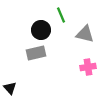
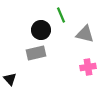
black triangle: moved 9 px up
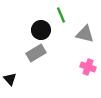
gray rectangle: rotated 18 degrees counterclockwise
pink cross: rotated 28 degrees clockwise
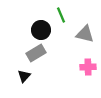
pink cross: rotated 21 degrees counterclockwise
black triangle: moved 14 px right, 3 px up; rotated 24 degrees clockwise
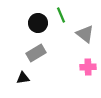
black circle: moved 3 px left, 7 px up
gray triangle: rotated 24 degrees clockwise
black triangle: moved 1 px left, 2 px down; rotated 40 degrees clockwise
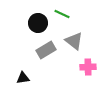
green line: moved 1 px right, 1 px up; rotated 42 degrees counterclockwise
gray triangle: moved 11 px left, 7 px down
gray rectangle: moved 10 px right, 3 px up
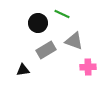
gray triangle: rotated 18 degrees counterclockwise
black triangle: moved 8 px up
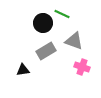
black circle: moved 5 px right
gray rectangle: moved 1 px down
pink cross: moved 6 px left; rotated 21 degrees clockwise
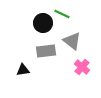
gray triangle: moved 2 px left; rotated 18 degrees clockwise
gray rectangle: rotated 24 degrees clockwise
pink cross: rotated 21 degrees clockwise
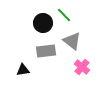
green line: moved 2 px right, 1 px down; rotated 21 degrees clockwise
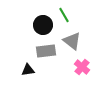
green line: rotated 14 degrees clockwise
black circle: moved 2 px down
black triangle: moved 5 px right
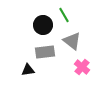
gray rectangle: moved 1 px left, 1 px down
